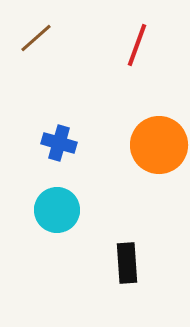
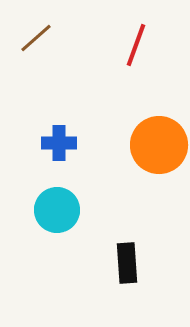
red line: moved 1 px left
blue cross: rotated 16 degrees counterclockwise
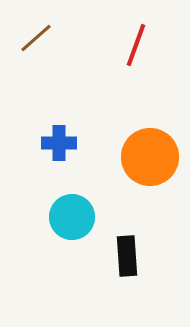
orange circle: moved 9 px left, 12 px down
cyan circle: moved 15 px right, 7 px down
black rectangle: moved 7 px up
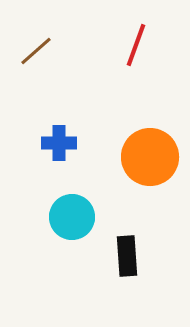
brown line: moved 13 px down
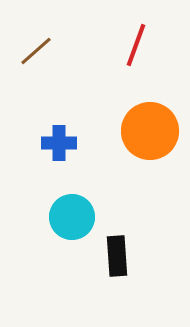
orange circle: moved 26 px up
black rectangle: moved 10 px left
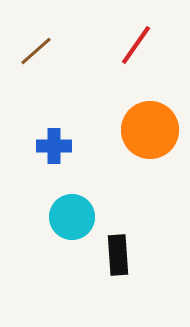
red line: rotated 15 degrees clockwise
orange circle: moved 1 px up
blue cross: moved 5 px left, 3 px down
black rectangle: moved 1 px right, 1 px up
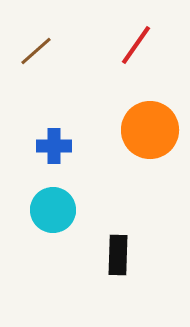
cyan circle: moved 19 px left, 7 px up
black rectangle: rotated 6 degrees clockwise
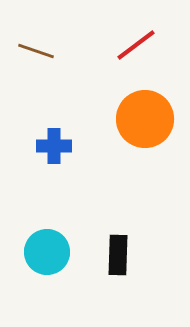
red line: rotated 18 degrees clockwise
brown line: rotated 60 degrees clockwise
orange circle: moved 5 px left, 11 px up
cyan circle: moved 6 px left, 42 px down
